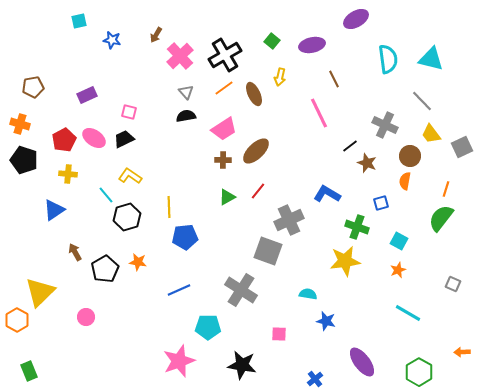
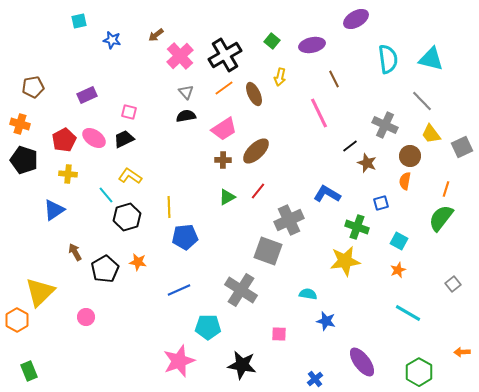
brown arrow at (156, 35): rotated 21 degrees clockwise
gray square at (453, 284): rotated 28 degrees clockwise
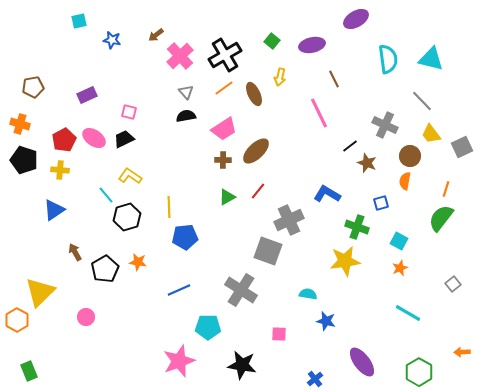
yellow cross at (68, 174): moved 8 px left, 4 px up
orange star at (398, 270): moved 2 px right, 2 px up
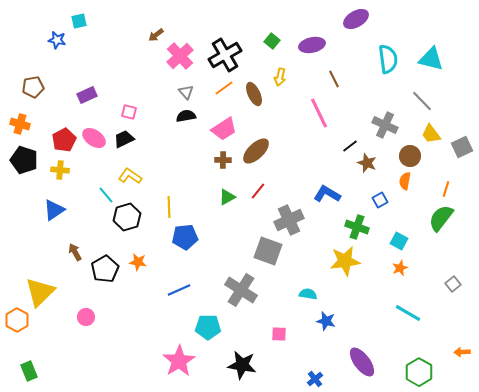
blue star at (112, 40): moved 55 px left
blue square at (381, 203): moved 1 px left, 3 px up; rotated 14 degrees counterclockwise
pink star at (179, 361): rotated 12 degrees counterclockwise
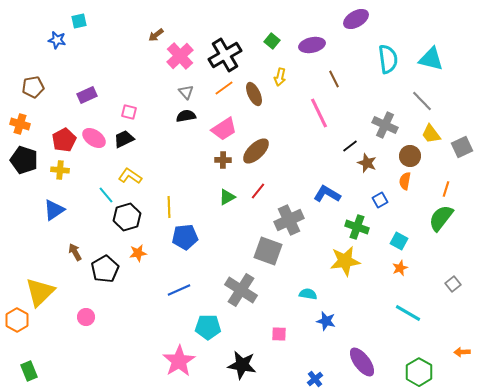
orange star at (138, 262): moved 9 px up; rotated 18 degrees counterclockwise
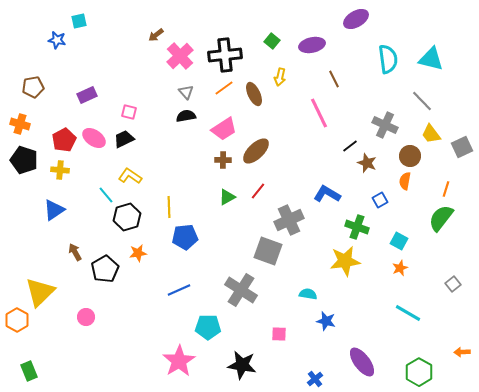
black cross at (225, 55): rotated 24 degrees clockwise
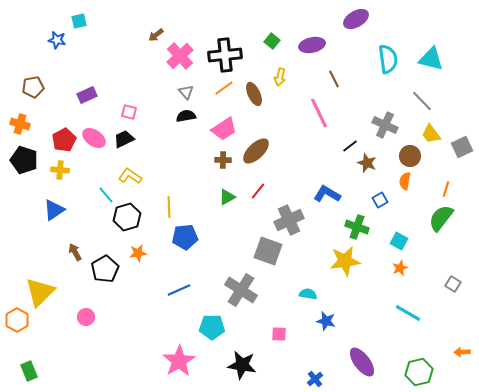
gray square at (453, 284): rotated 21 degrees counterclockwise
cyan pentagon at (208, 327): moved 4 px right
green hexagon at (419, 372): rotated 16 degrees clockwise
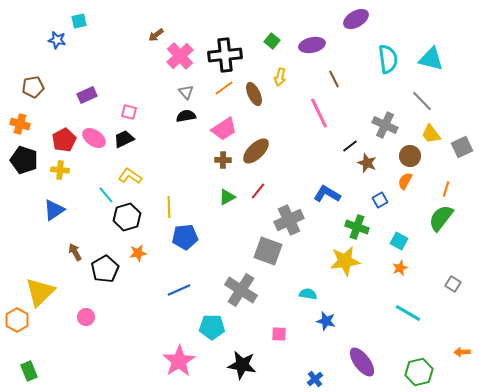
orange semicircle at (405, 181): rotated 18 degrees clockwise
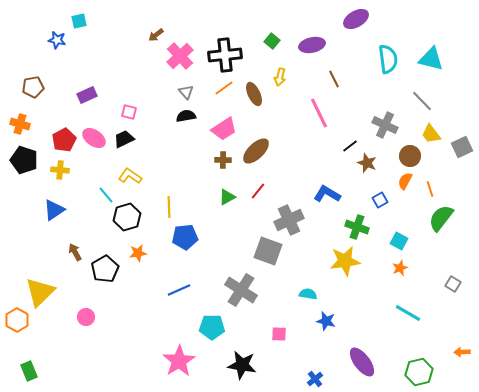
orange line at (446, 189): moved 16 px left; rotated 35 degrees counterclockwise
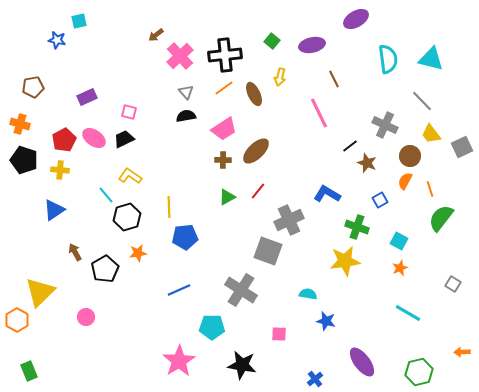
purple rectangle at (87, 95): moved 2 px down
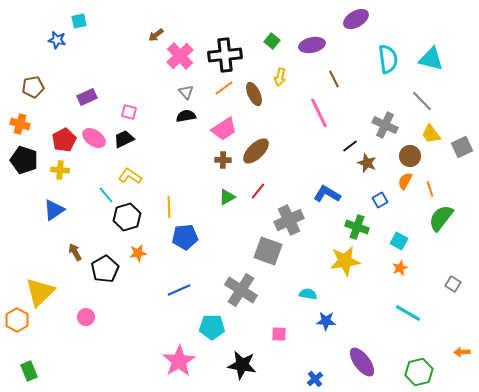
blue star at (326, 321): rotated 12 degrees counterclockwise
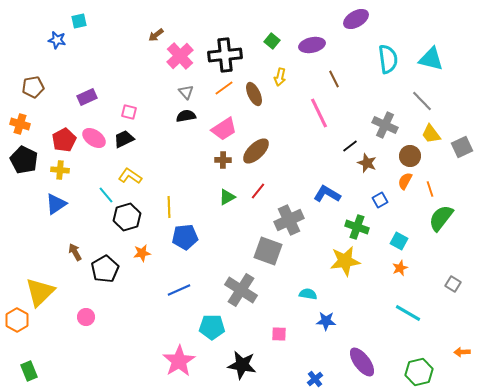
black pentagon at (24, 160): rotated 8 degrees clockwise
blue triangle at (54, 210): moved 2 px right, 6 px up
orange star at (138, 253): moved 4 px right
